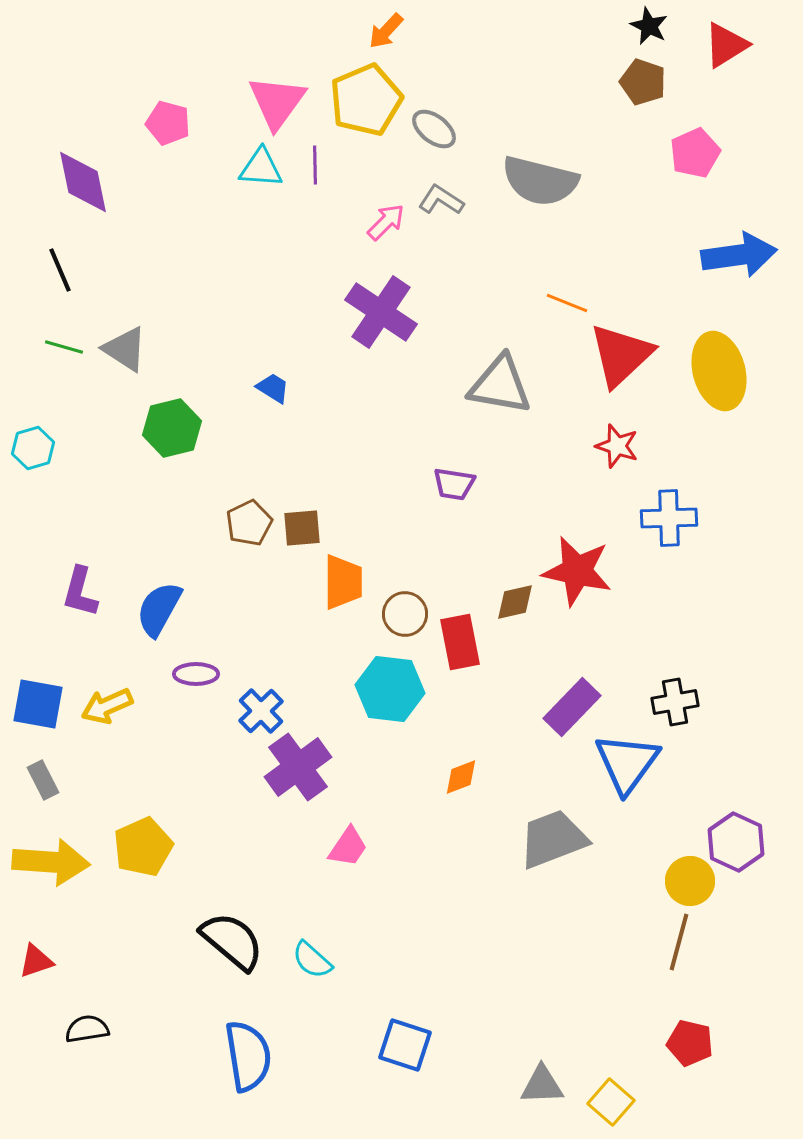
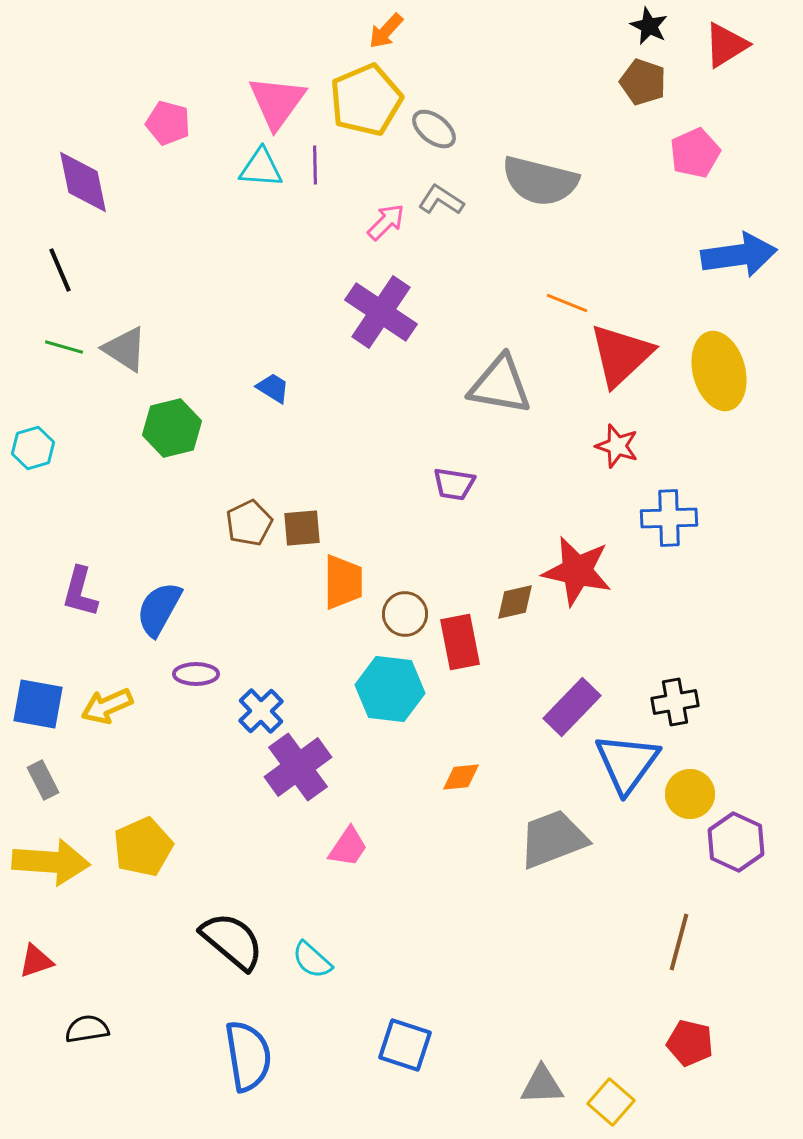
orange diamond at (461, 777): rotated 15 degrees clockwise
yellow circle at (690, 881): moved 87 px up
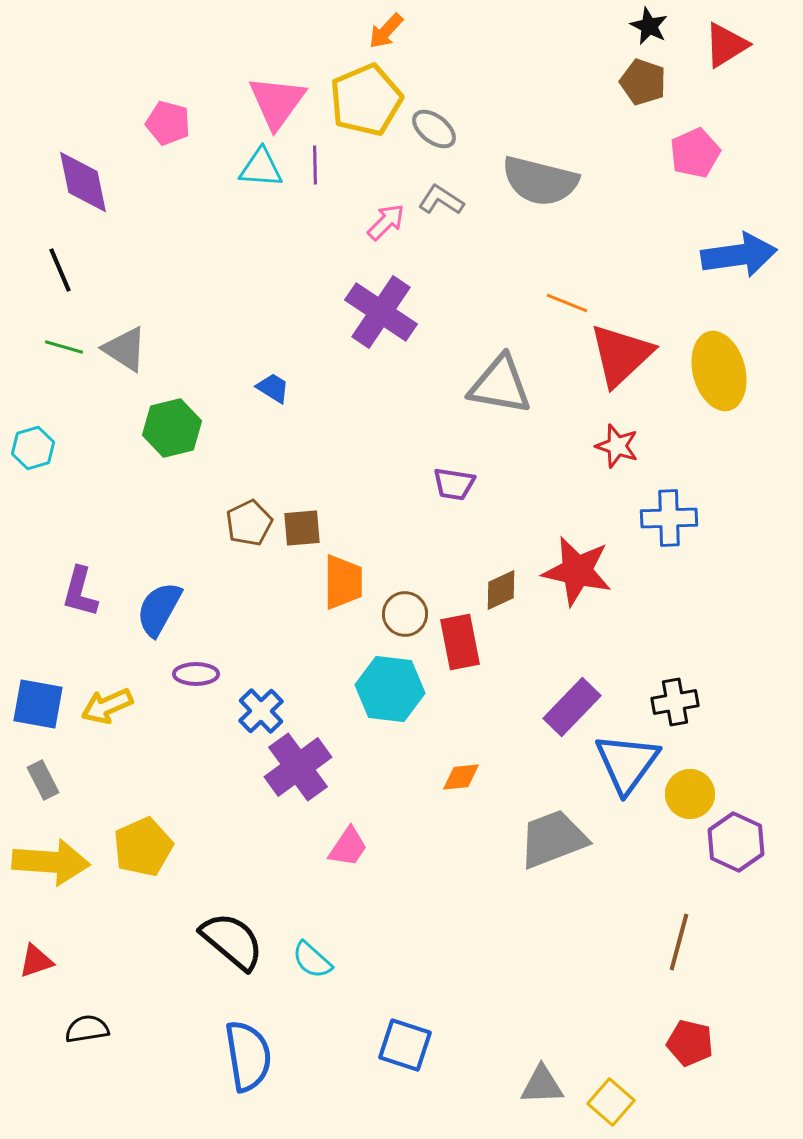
brown diamond at (515, 602): moved 14 px left, 12 px up; rotated 12 degrees counterclockwise
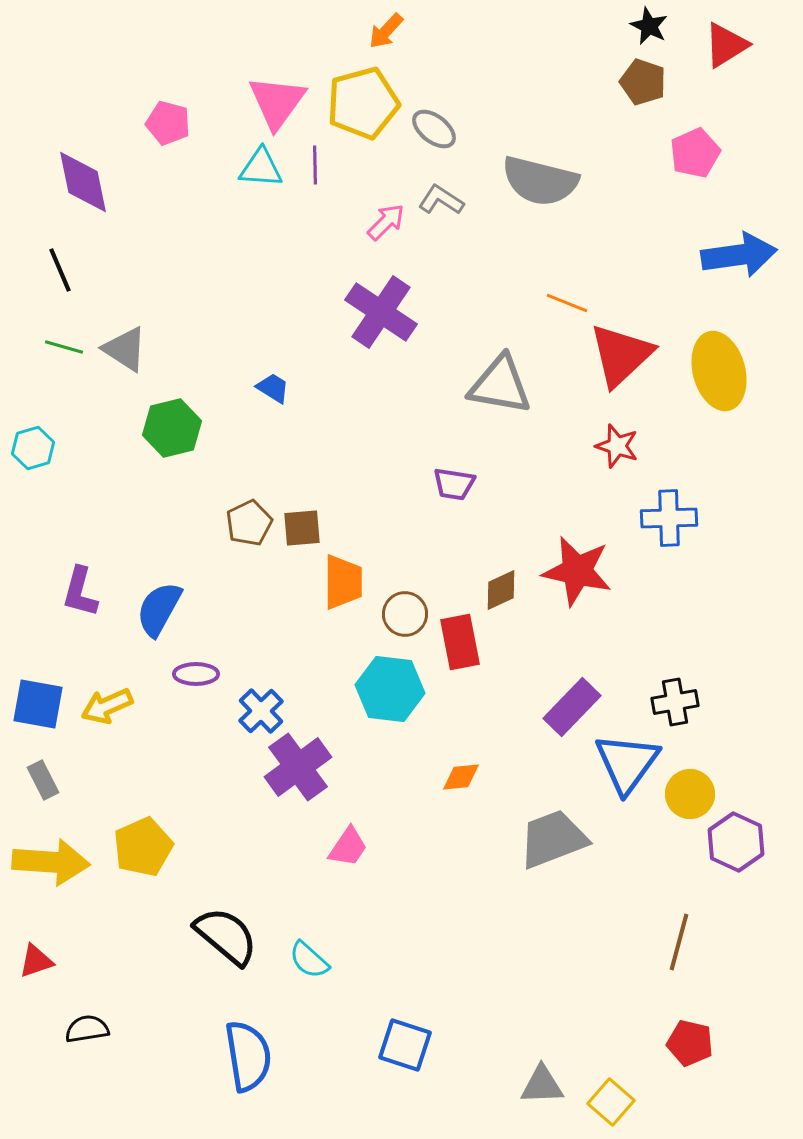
yellow pentagon at (366, 100): moved 3 px left, 3 px down; rotated 8 degrees clockwise
black semicircle at (232, 941): moved 6 px left, 5 px up
cyan semicircle at (312, 960): moved 3 px left
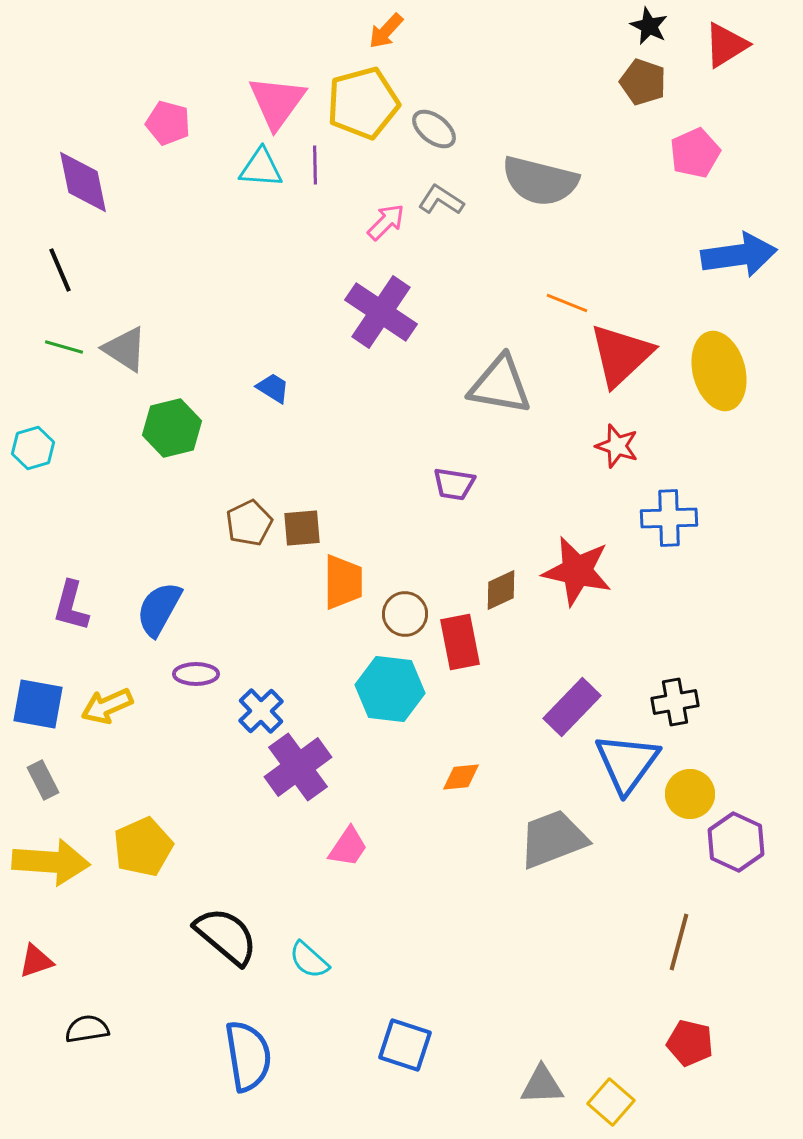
purple L-shape at (80, 592): moved 9 px left, 14 px down
